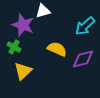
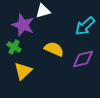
yellow semicircle: moved 3 px left
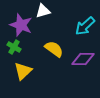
purple star: moved 2 px left
yellow semicircle: rotated 12 degrees clockwise
purple diamond: rotated 15 degrees clockwise
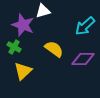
purple star: moved 2 px right
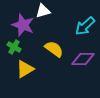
yellow triangle: moved 2 px right, 2 px up; rotated 12 degrees clockwise
